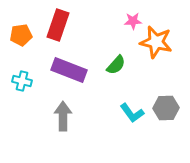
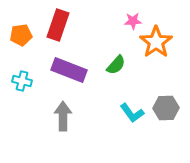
orange star: rotated 24 degrees clockwise
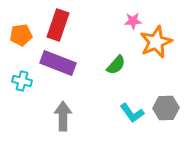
orange star: rotated 12 degrees clockwise
purple rectangle: moved 11 px left, 7 px up
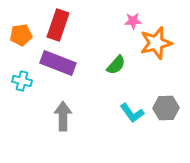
orange star: moved 1 px down; rotated 8 degrees clockwise
